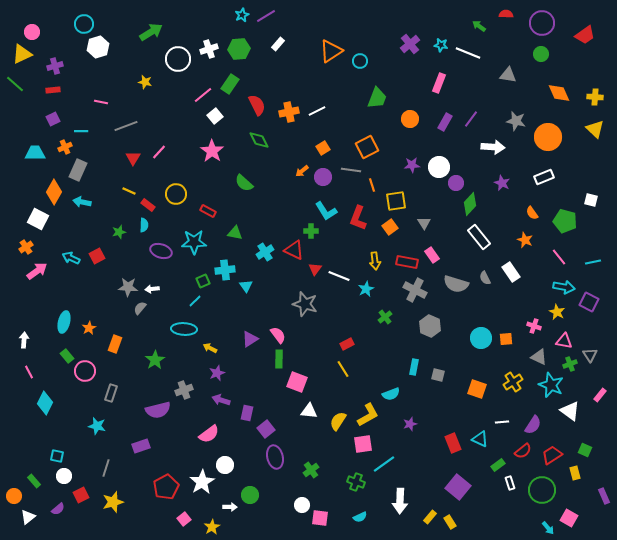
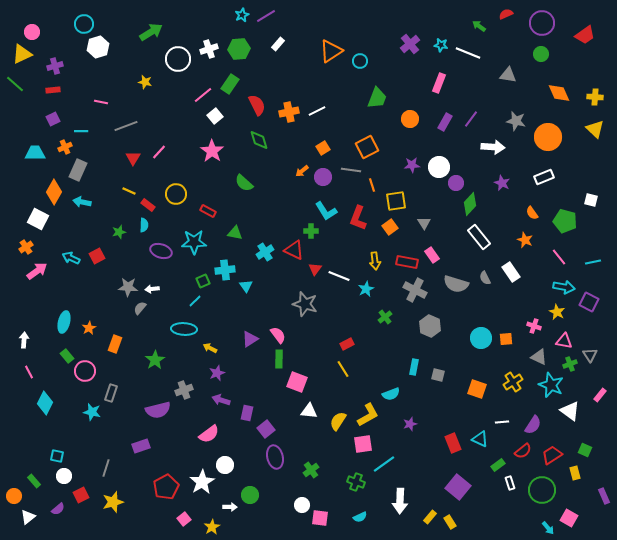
red semicircle at (506, 14): rotated 24 degrees counterclockwise
green diamond at (259, 140): rotated 10 degrees clockwise
cyan star at (97, 426): moved 5 px left, 14 px up
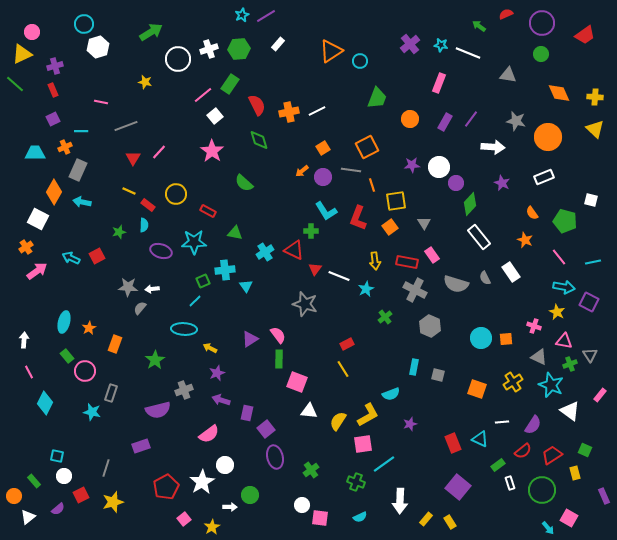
red rectangle at (53, 90): rotated 72 degrees clockwise
yellow rectangle at (430, 517): moved 4 px left, 2 px down
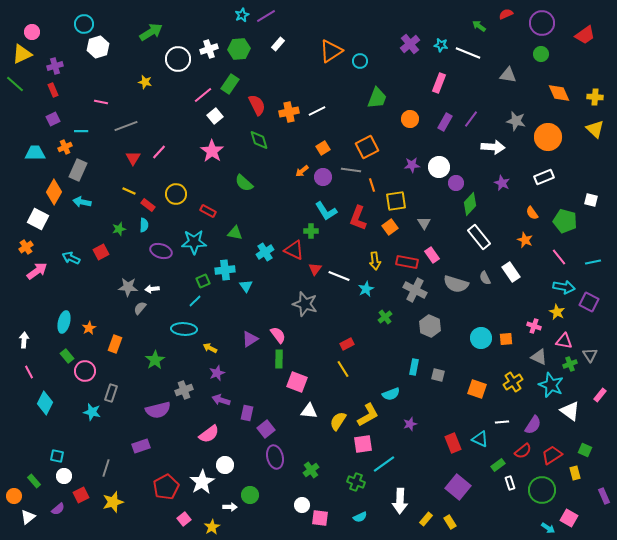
green star at (119, 232): moved 3 px up
red square at (97, 256): moved 4 px right, 4 px up
cyan arrow at (548, 528): rotated 16 degrees counterclockwise
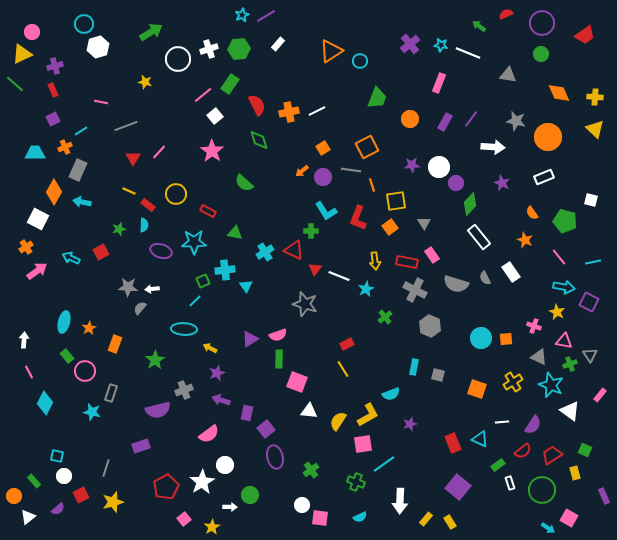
cyan line at (81, 131): rotated 32 degrees counterclockwise
pink semicircle at (278, 335): rotated 108 degrees clockwise
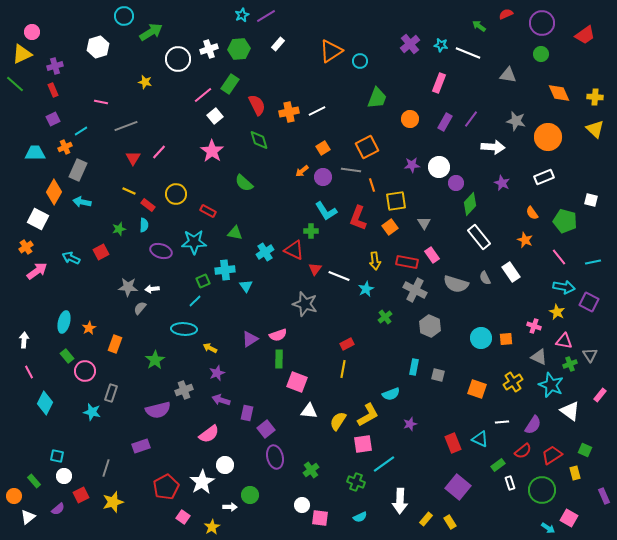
cyan circle at (84, 24): moved 40 px right, 8 px up
yellow line at (343, 369): rotated 42 degrees clockwise
pink square at (184, 519): moved 1 px left, 2 px up; rotated 16 degrees counterclockwise
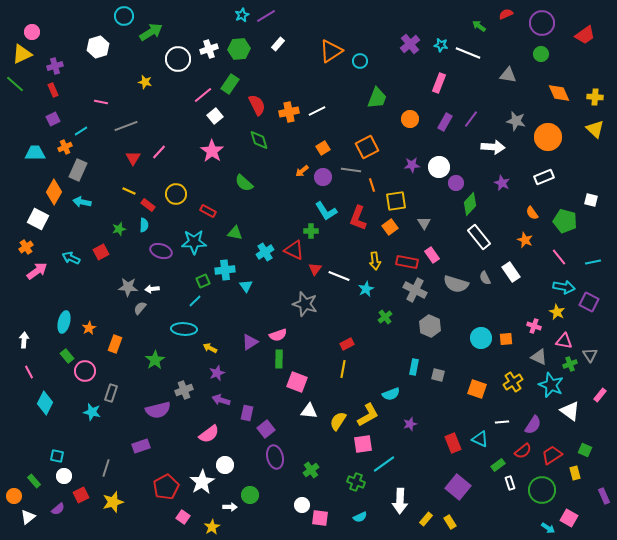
purple triangle at (250, 339): moved 3 px down
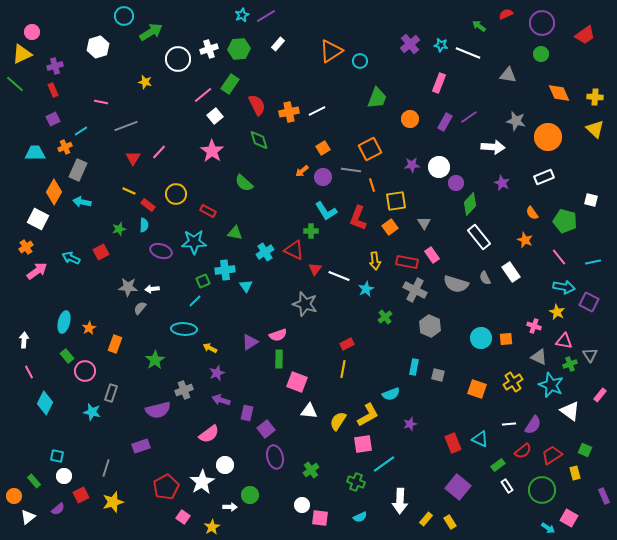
purple line at (471, 119): moved 2 px left, 2 px up; rotated 18 degrees clockwise
orange square at (367, 147): moved 3 px right, 2 px down
white line at (502, 422): moved 7 px right, 2 px down
white rectangle at (510, 483): moved 3 px left, 3 px down; rotated 16 degrees counterclockwise
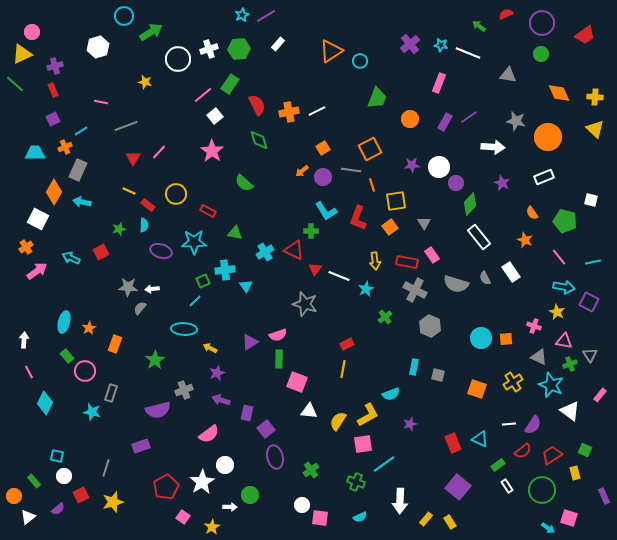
pink square at (569, 518): rotated 12 degrees counterclockwise
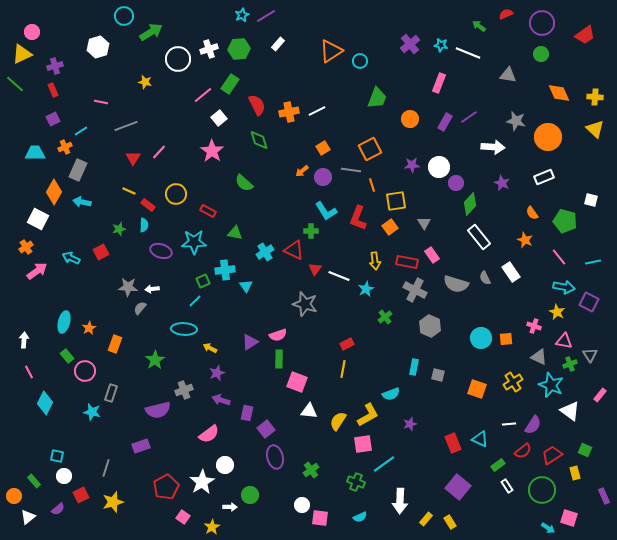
white square at (215, 116): moved 4 px right, 2 px down
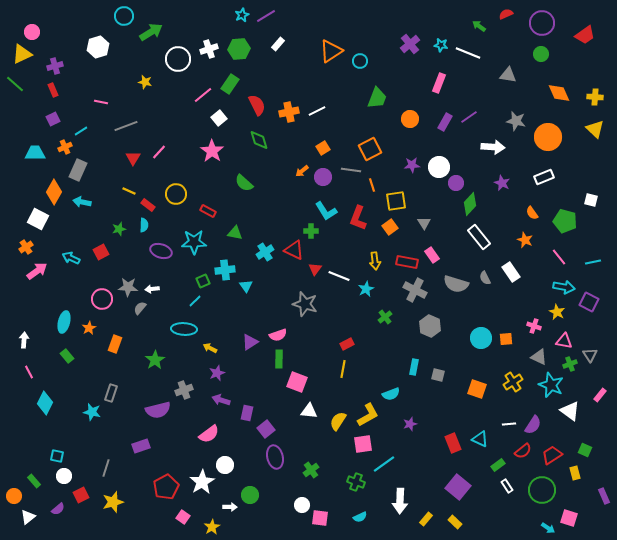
pink circle at (85, 371): moved 17 px right, 72 px up
yellow rectangle at (450, 522): moved 5 px right; rotated 16 degrees counterclockwise
